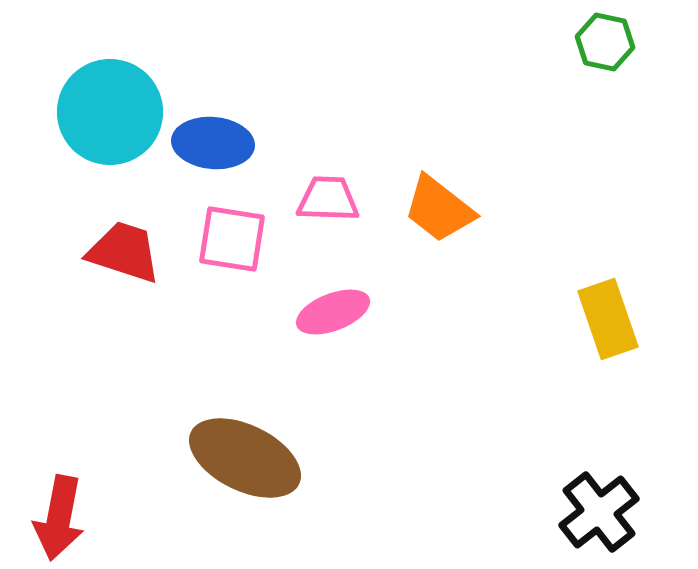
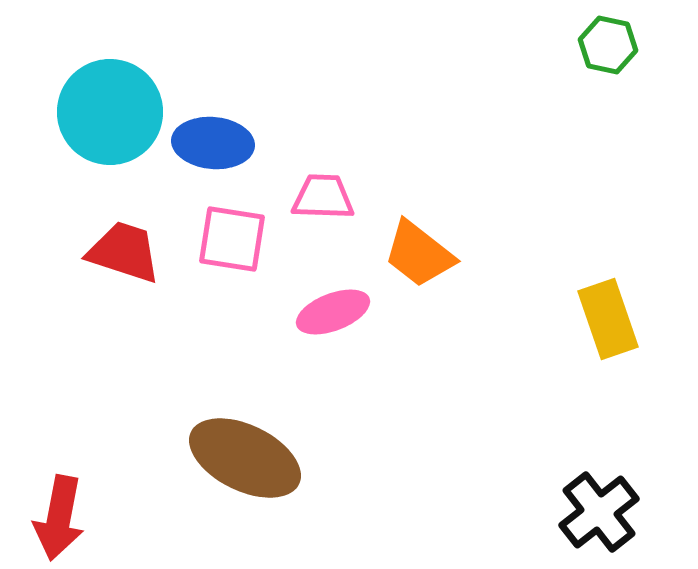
green hexagon: moved 3 px right, 3 px down
pink trapezoid: moved 5 px left, 2 px up
orange trapezoid: moved 20 px left, 45 px down
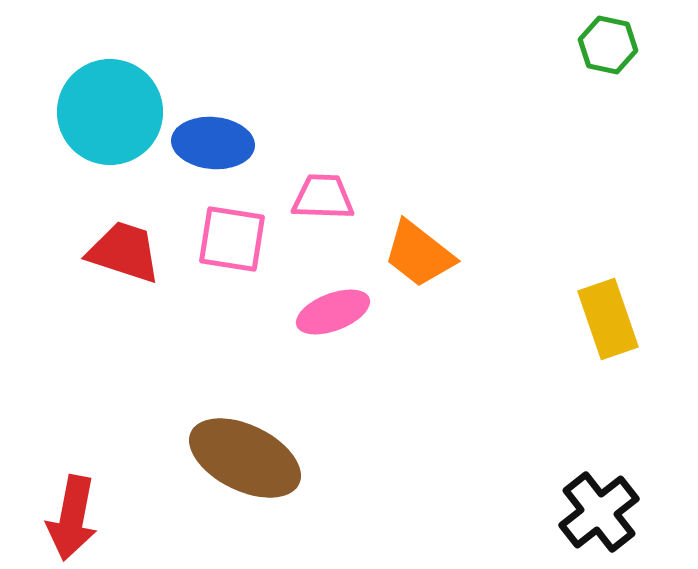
red arrow: moved 13 px right
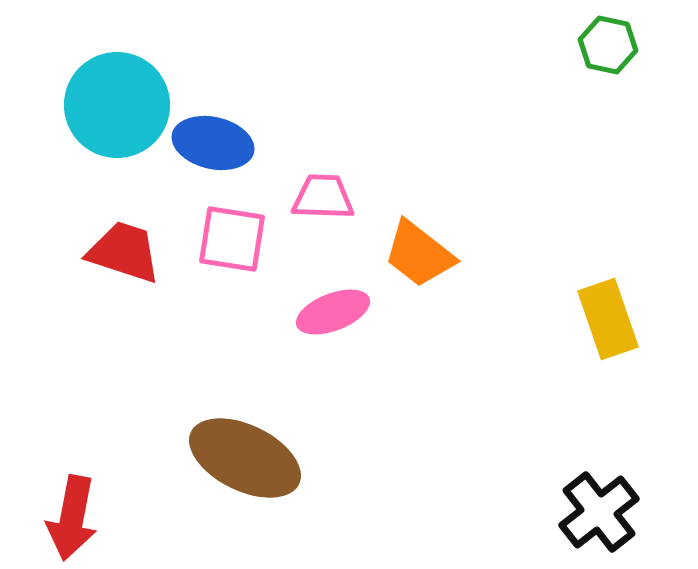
cyan circle: moved 7 px right, 7 px up
blue ellipse: rotated 8 degrees clockwise
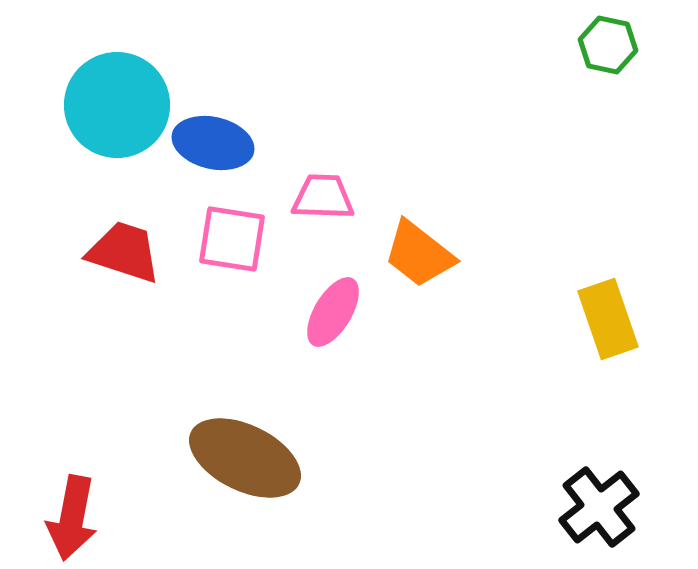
pink ellipse: rotated 38 degrees counterclockwise
black cross: moved 5 px up
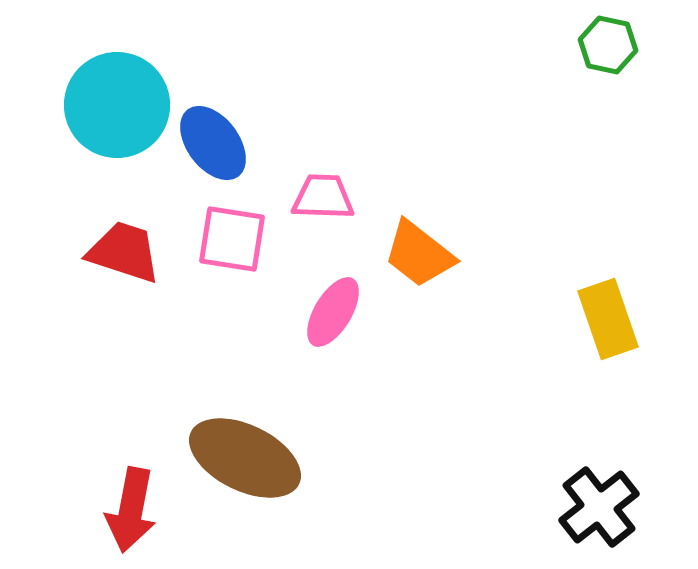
blue ellipse: rotated 40 degrees clockwise
red arrow: moved 59 px right, 8 px up
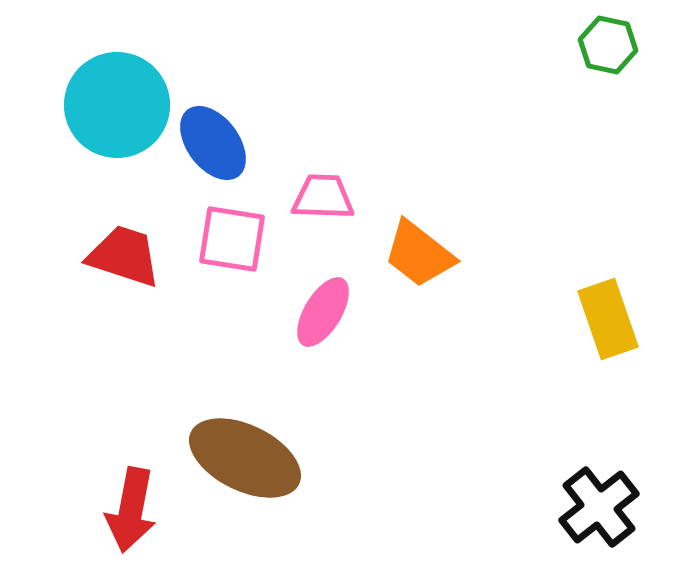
red trapezoid: moved 4 px down
pink ellipse: moved 10 px left
